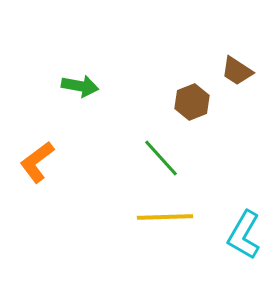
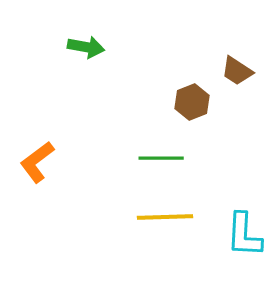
green arrow: moved 6 px right, 39 px up
green line: rotated 48 degrees counterclockwise
cyan L-shape: rotated 27 degrees counterclockwise
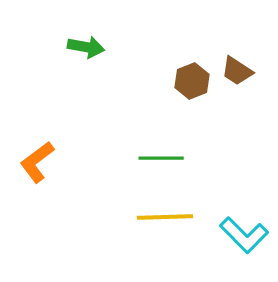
brown hexagon: moved 21 px up
cyan L-shape: rotated 48 degrees counterclockwise
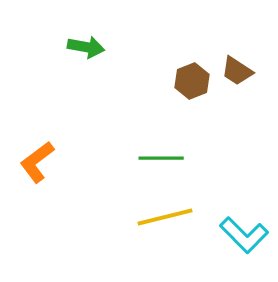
yellow line: rotated 12 degrees counterclockwise
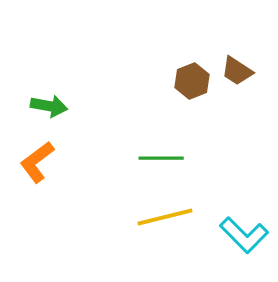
green arrow: moved 37 px left, 59 px down
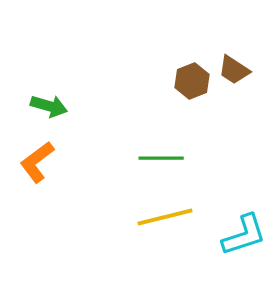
brown trapezoid: moved 3 px left, 1 px up
green arrow: rotated 6 degrees clockwise
cyan L-shape: rotated 63 degrees counterclockwise
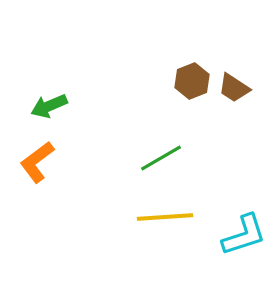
brown trapezoid: moved 18 px down
green arrow: rotated 141 degrees clockwise
green line: rotated 30 degrees counterclockwise
yellow line: rotated 10 degrees clockwise
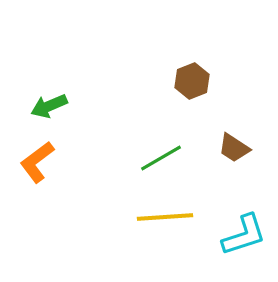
brown trapezoid: moved 60 px down
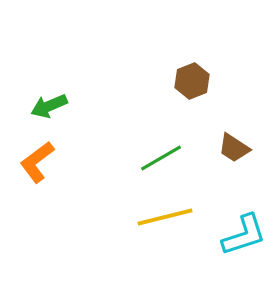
yellow line: rotated 10 degrees counterclockwise
